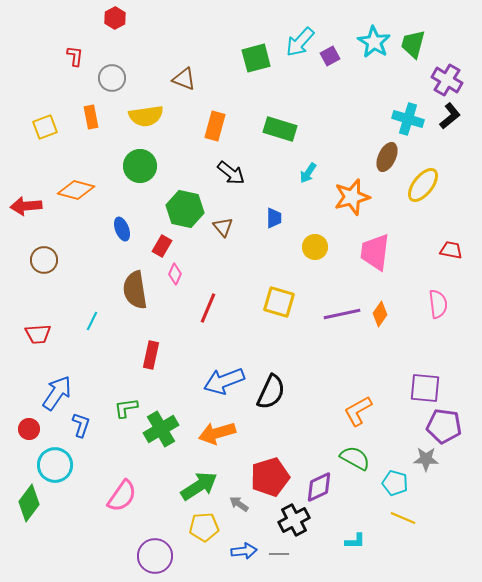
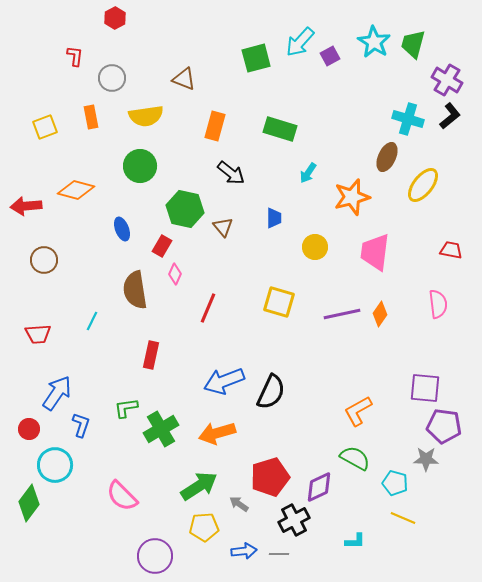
pink semicircle at (122, 496): rotated 100 degrees clockwise
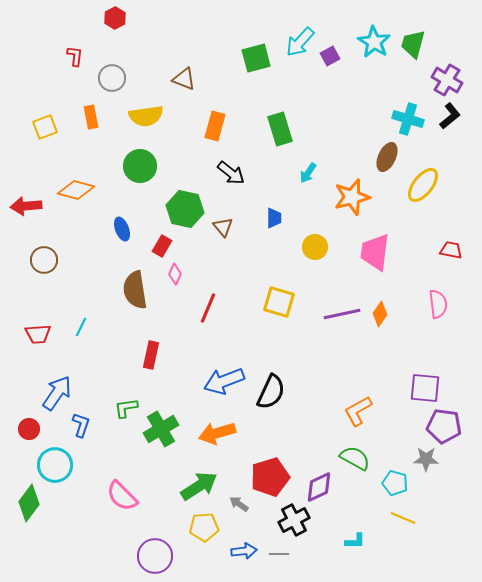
green rectangle at (280, 129): rotated 56 degrees clockwise
cyan line at (92, 321): moved 11 px left, 6 px down
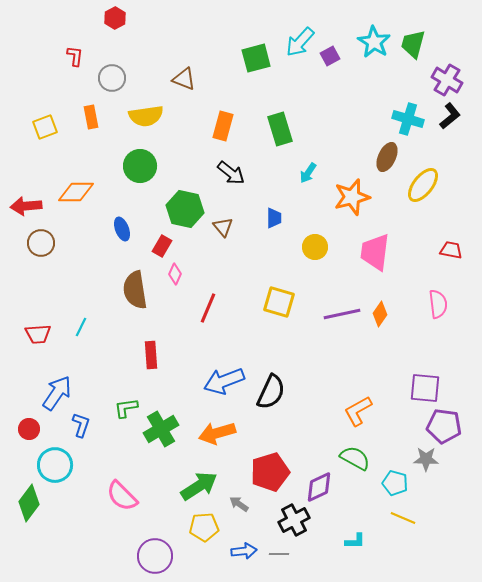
orange rectangle at (215, 126): moved 8 px right
orange diamond at (76, 190): moved 2 px down; rotated 15 degrees counterclockwise
brown circle at (44, 260): moved 3 px left, 17 px up
red rectangle at (151, 355): rotated 16 degrees counterclockwise
red pentagon at (270, 477): moved 5 px up
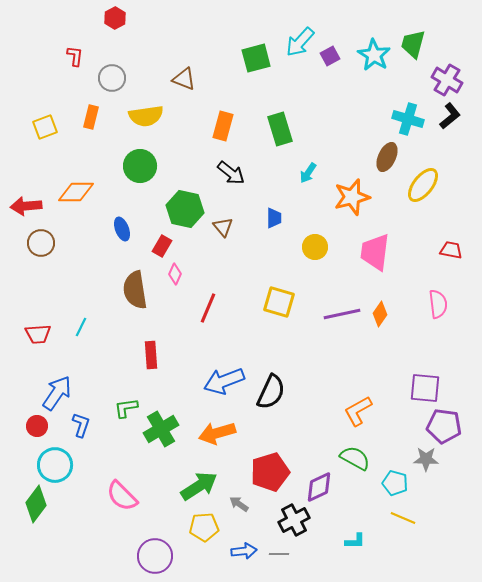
cyan star at (374, 42): moved 13 px down
orange rectangle at (91, 117): rotated 25 degrees clockwise
red circle at (29, 429): moved 8 px right, 3 px up
green diamond at (29, 503): moved 7 px right, 1 px down
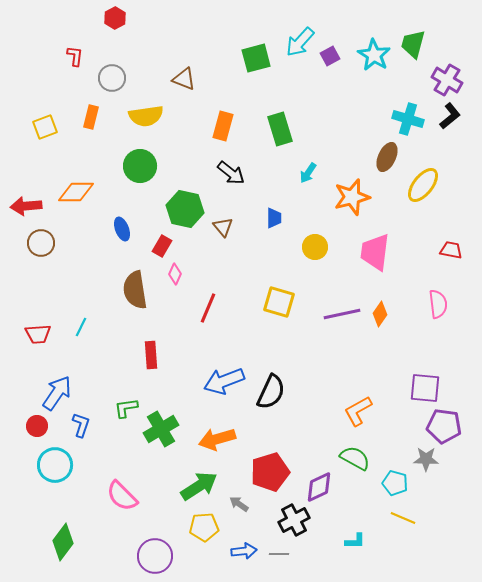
orange arrow at (217, 433): moved 6 px down
green diamond at (36, 504): moved 27 px right, 38 px down
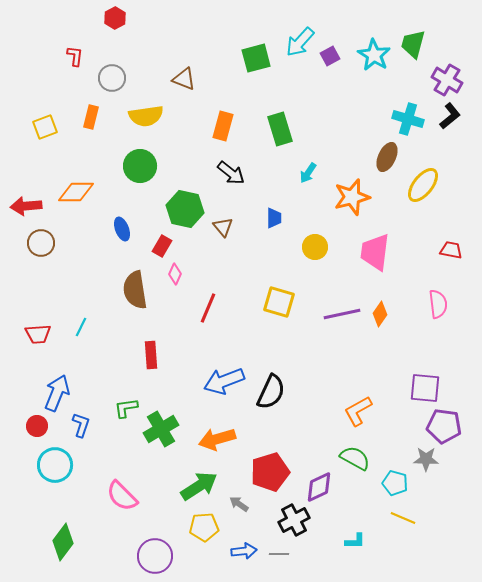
blue arrow at (57, 393): rotated 12 degrees counterclockwise
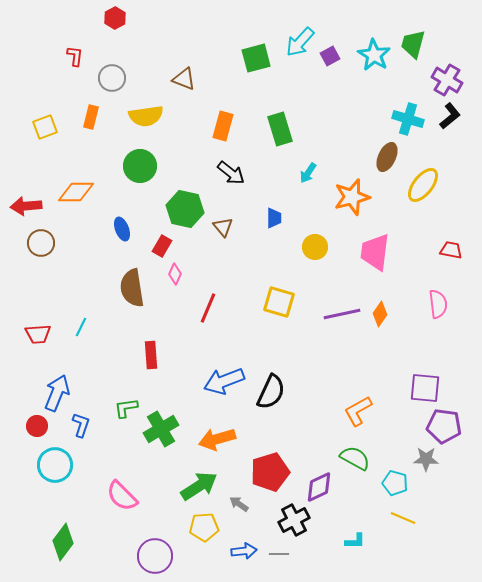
brown semicircle at (135, 290): moved 3 px left, 2 px up
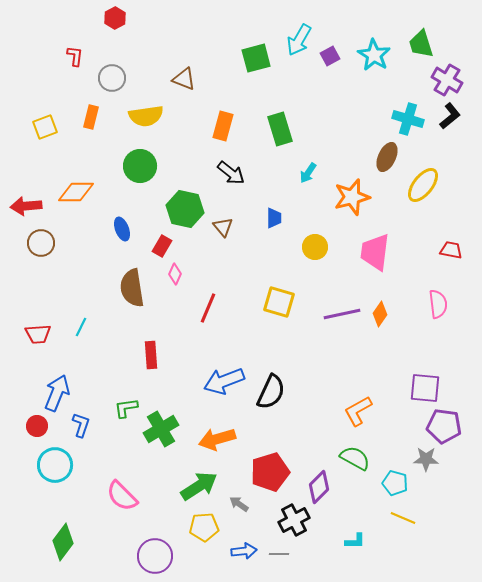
cyan arrow at (300, 42): moved 1 px left, 2 px up; rotated 12 degrees counterclockwise
green trapezoid at (413, 44): moved 8 px right; rotated 32 degrees counterclockwise
purple diamond at (319, 487): rotated 20 degrees counterclockwise
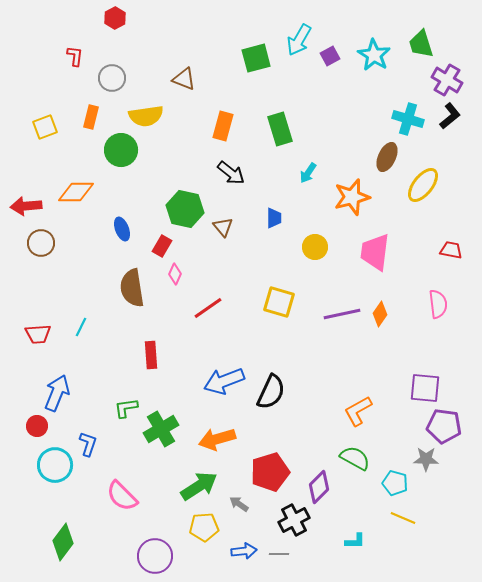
green circle at (140, 166): moved 19 px left, 16 px up
red line at (208, 308): rotated 32 degrees clockwise
blue L-shape at (81, 425): moved 7 px right, 19 px down
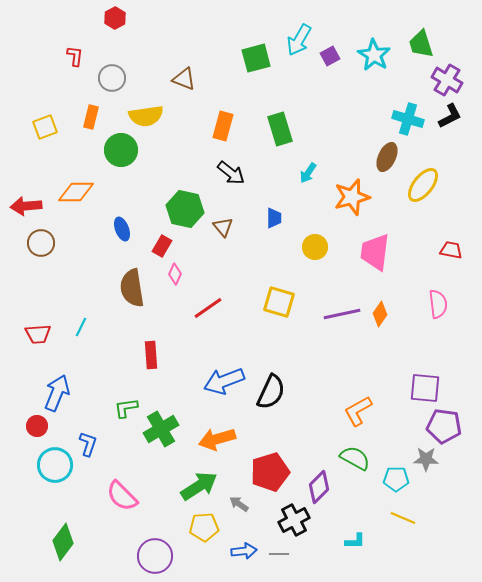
black L-shape at (450, 116): rotated 12 degrees clockwise
cyan pentagon at (395, 483): moved 1 px right, 4 px up; rotated 15 degrees counterclockwise
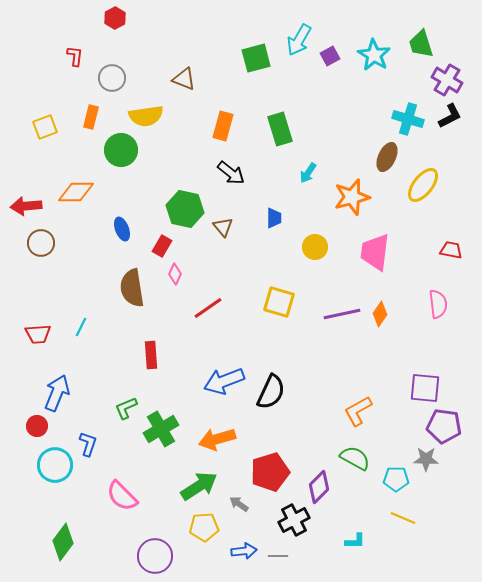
green L-shape at (126, 408): rotated 15 degrees counterclockwise
gray line at (279, 554): moved 1 px left, 2 px down
